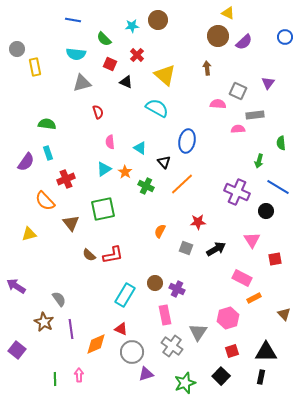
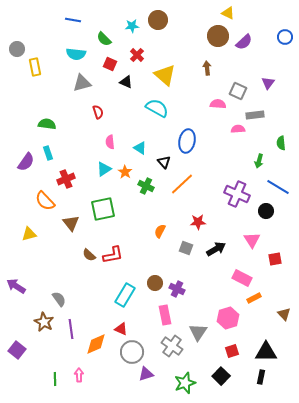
purple cross at (237, 192): moved 2 px down
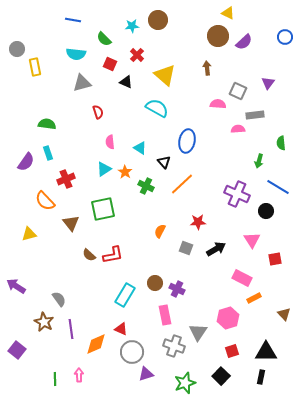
gray cross at (172, 346): moved 2 px right; rotated 15 degrees counterclockwise
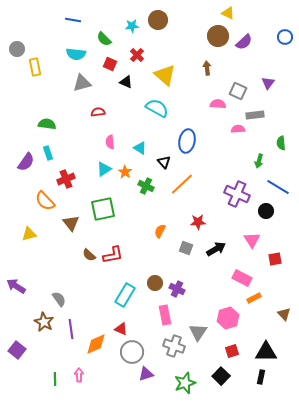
red semicircle at (98, 112): rotated 80 degrees counterclockwise
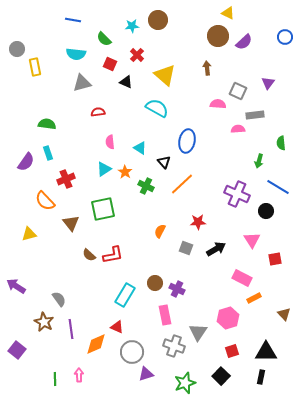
red triangle at (121, 329): moved 4 px left, 2 px up
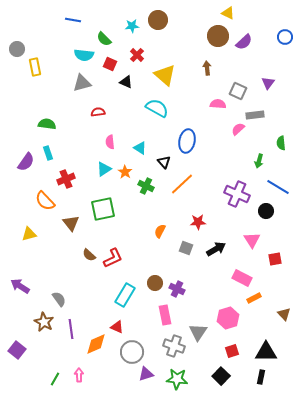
cyan semicircle at (76, 54): moved 8 px right, 1 px down
pink semicircle at (238, 129): rotated 40 degrees counterclockwise
red L-shape at (113, 255): moved 3 px down; rotated 15 degrees counterclockwise
purple arrow at (16, 286): moved 4 px right
green line at (55, 379): rotated 32 degrees clockwise
green star at (185, 383): moved 8 px left, 4 px up; rotated 25 degrees clockwise
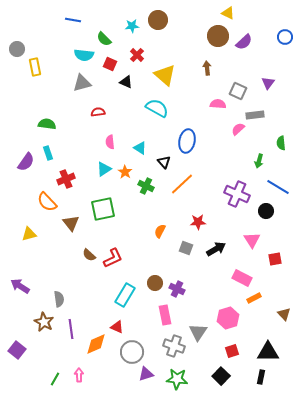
orange semicircle at (45, 201): moved 2 px right, 1 px down
gray semicircle at (59, 299): rotated 28 degrees clockwise
black triangle at (266, 352): moved 2 px right
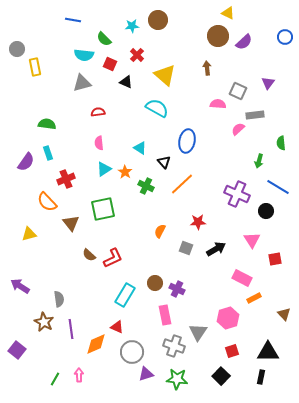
pink semicircle at (110, 142): moved 11 px left, 1 px down
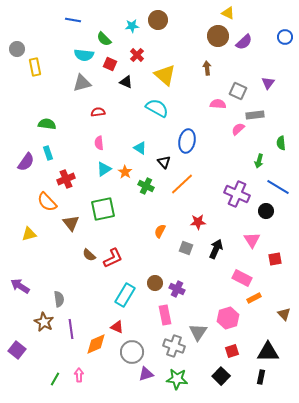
black arrow at (216, 249): rotated 36 degrees counterclockwise
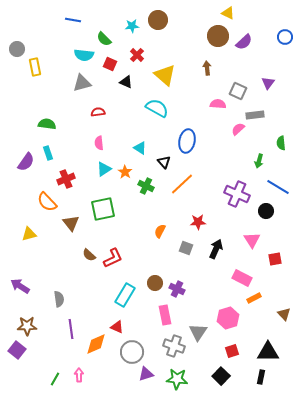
brown star at (44, 322): moved 17 px left, 4 px down; rotated 30 degrees counterclockwise
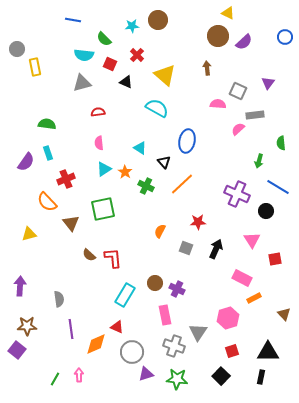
red L-shape at (113, 258): rotated 70 degrees counterclockwise
purple arrow at (20, 286): rotated 60 degrees clockwise
